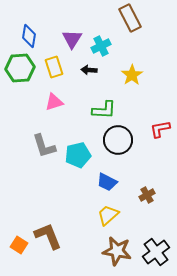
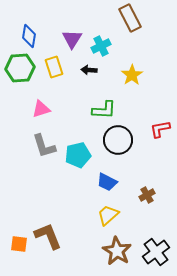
pink triangle: moved 13 px left, 7 px down
orange square: moved 1 px up; rotated 24 degrees counterclockwise
brown star: rotated 20 degrees clockwise
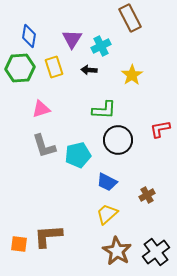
yellow trapezoid: moved 1 px left, 1 px up
brown L-shape: rotated 72 degrees counterclockwise
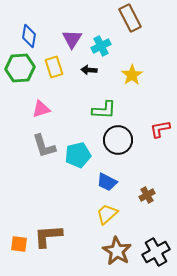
black cross: rotated 8 degrees clockwise
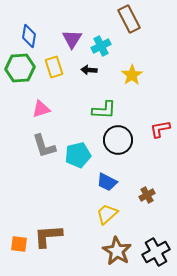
brown rectangle: moved 1 px left, 1 px down
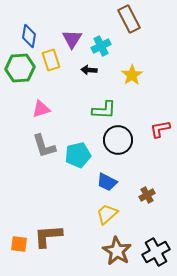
yellow rectangle: moved 3 px left, 7 px up
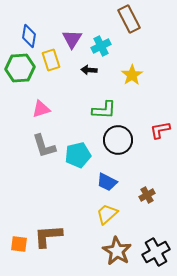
red L-shape: moved 1 px down
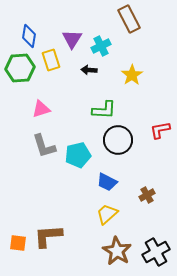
orange square: moved 1 px left, 1 px up
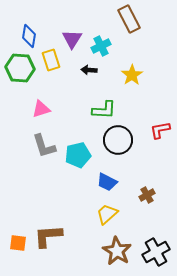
green hexagon: rotated 8 degrees clockwise
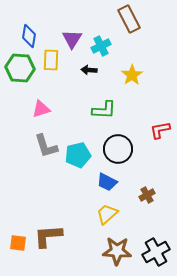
yellow rectangle: rotated 20 degrees clockwise
black circle: moved 9 px down
gray L-shape: moved 2 px right
brown star: rotated 28 degrees counterclockwise
